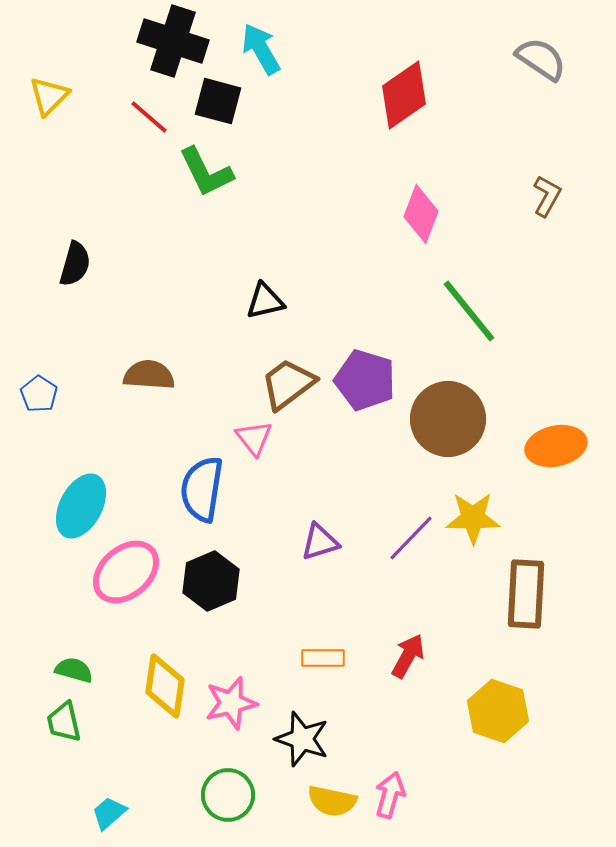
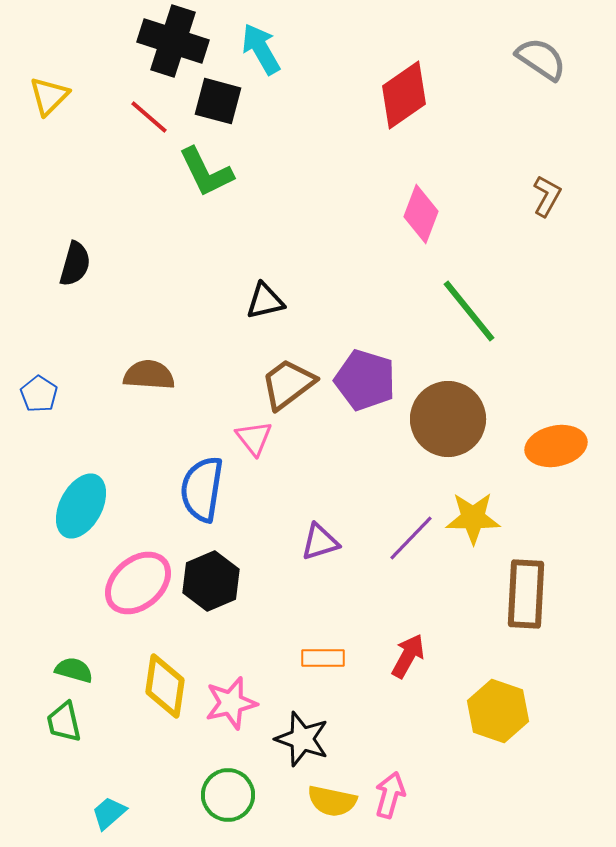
pink ellipse: moved 12 px right, 11 px down
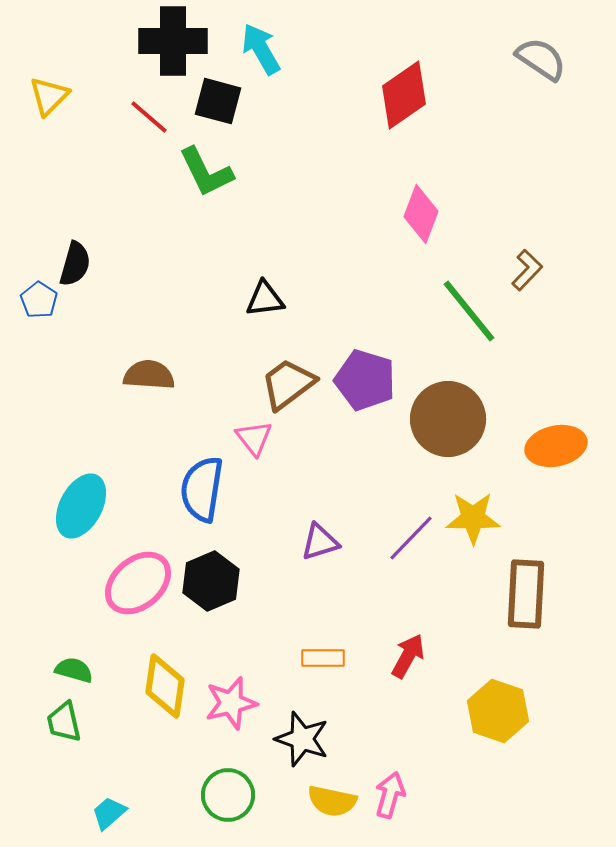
black cross: rotated 18 degrees counterclockwise
brown L-shape: moved 20 px left, 74 px down; rotated 15 degrees clockwise
black triangle: moved 2 px up; rotated 6 degrees clockwise
blue pentagon: moved 94 px up
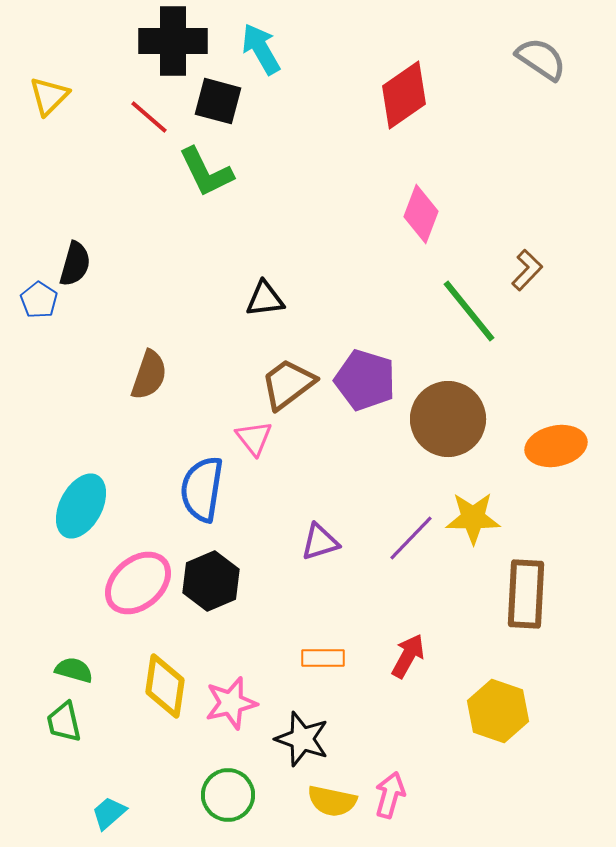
brown semicircle: rotated 105 degrees clockwise
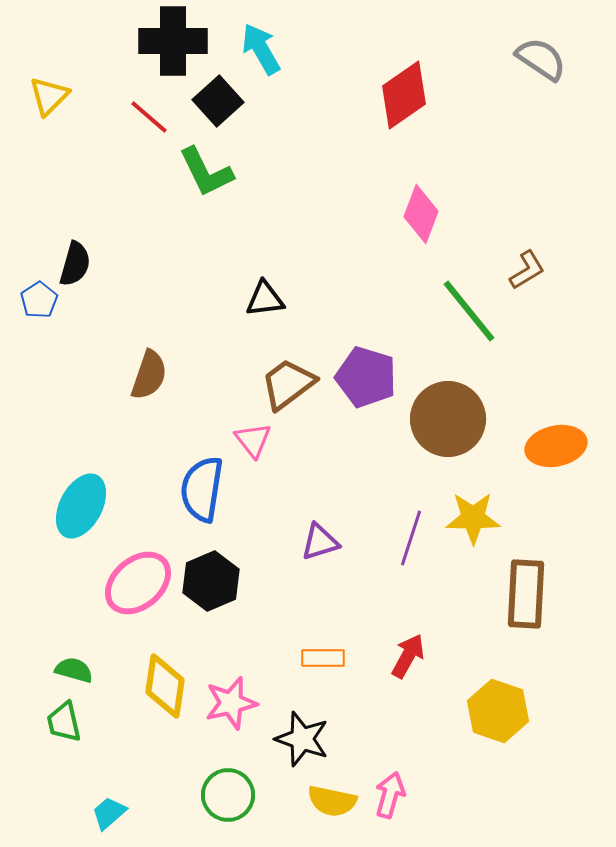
black square: rotated 33 degrees clockwise
brown L-shape: rotated 15 degrees clockwise
blue pentagon: rotated 6 degrees clockwise
purple pentagon: moved 1 px right, 3 px up
pink triangle: moved 1 px left, 2 px down
purple line: rotated 26 degrees counterclockwise
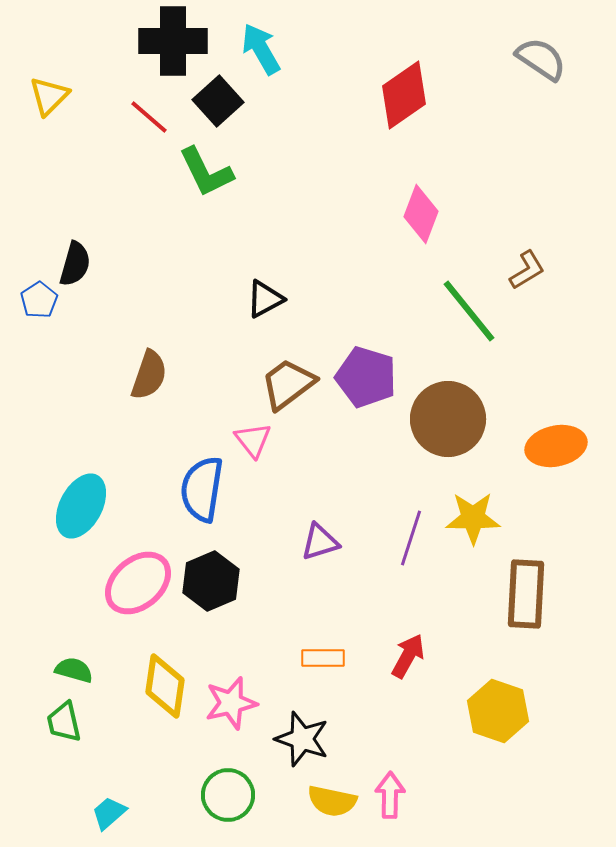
black triangle: rotated 21 degrees counterclockwise
pink arrow: rotated 15 degrees counterclockwise
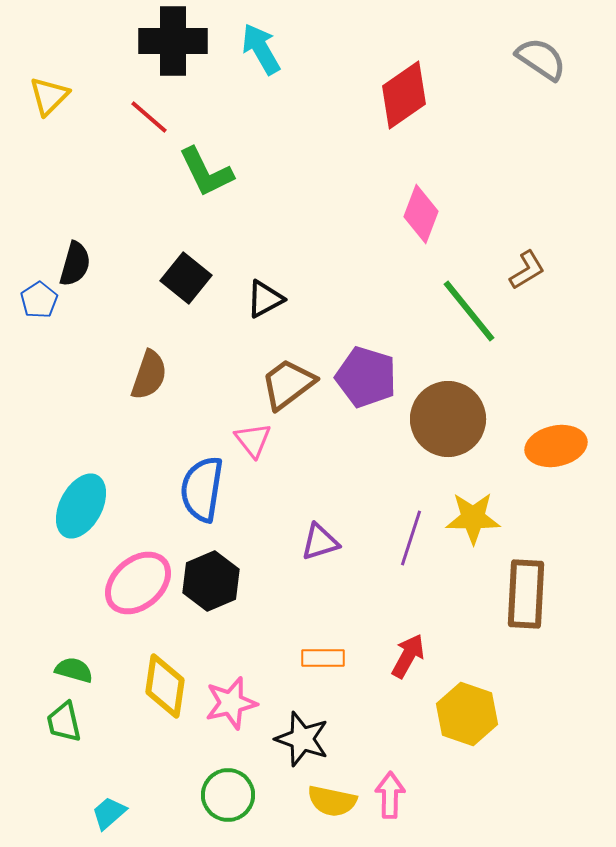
black square: moved 32 px left, 177 px down; rotated 9 degrees counterclockwise
yellow hexagon: moved 31 px left, 3 px down
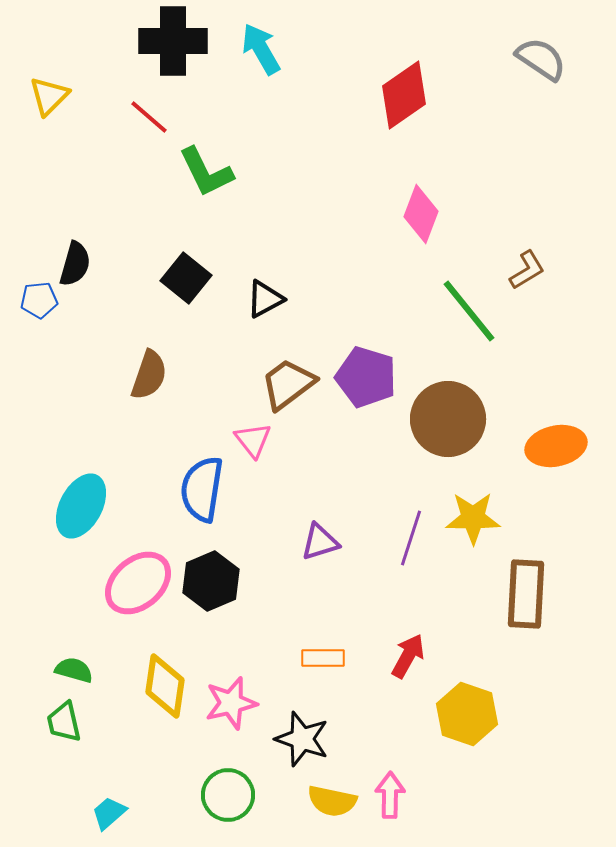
blue pentagon: rotated 27 degrees clockwise
